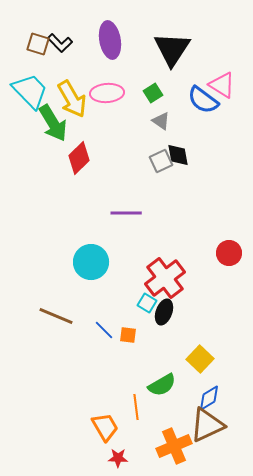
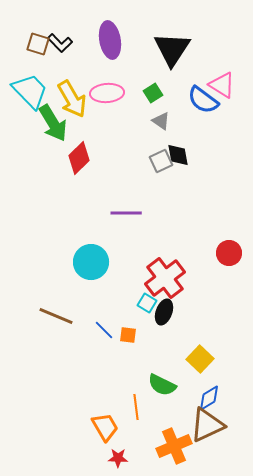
green semicircle: rotated 56 degrees clockwise
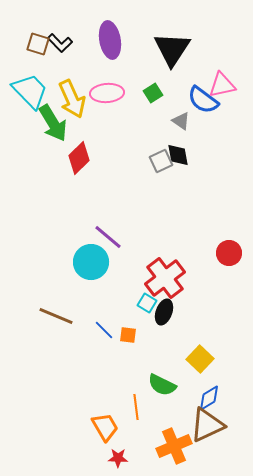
pink triangle: rotated 44 degrees counterclockwise
yellow arrow: rotated 6 degrees clockwise
gray triangle: moved 20 px right
purple line: moved 18 px left, 24 px down; rotated 40 degrees clockwise
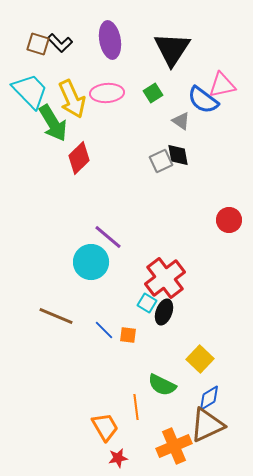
red circle: moved 33 px up
red star: rotated 12 degrees counterclockwise
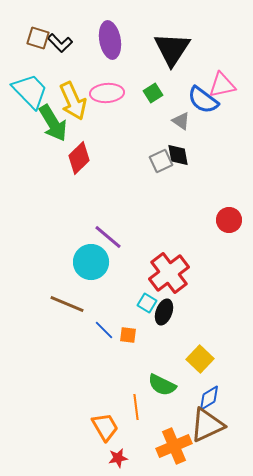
brown square: moved 6 px up
yellow arrow: moved 1 px right, 2 px down
red cross: moved 4 px right, 5 px up
brown line: moved 11 px right, 12 px up
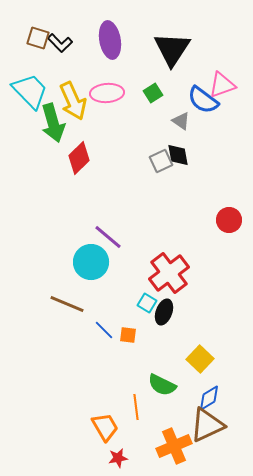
pink triangle: rotated 8 degrees counterclockwise
green arrow: rotated 15 degrees clockwise
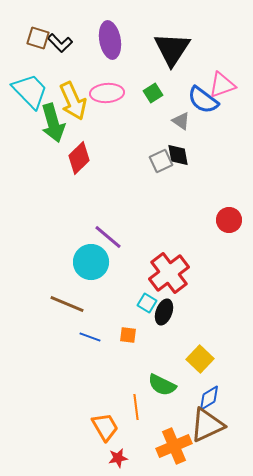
blue line: moved 14 px left, 7 px down; rotated 25 degrees counterclockwise
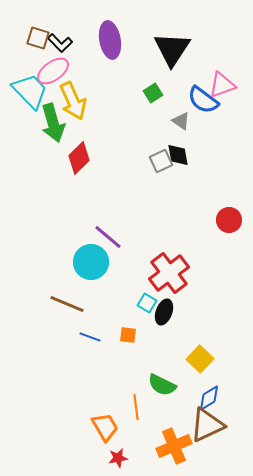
pink ellipse: moved 54 px left, 22 px up; rotated 32 degrees counterclockwise
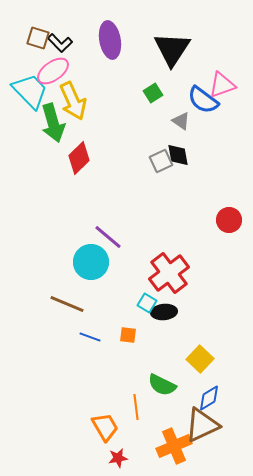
black ellipse: rotated 65 degrees clockwise
brown triangle: moved 5 px left
